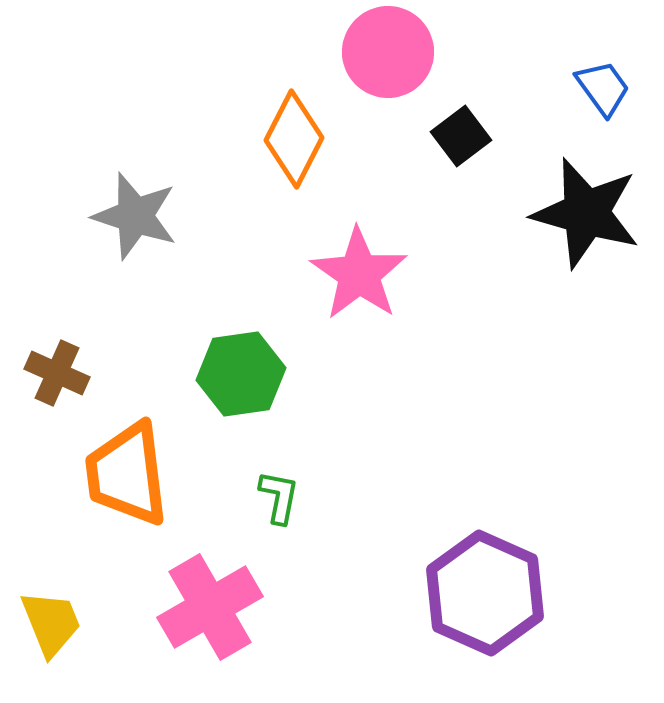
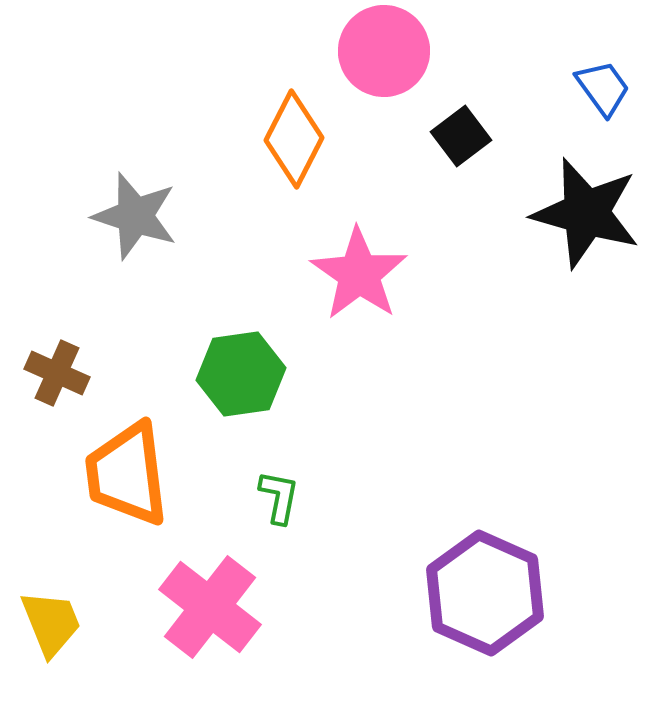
pink circle: moved 4 px left, 1 px up
pink cross: rotated 22 degrees counterclockwise
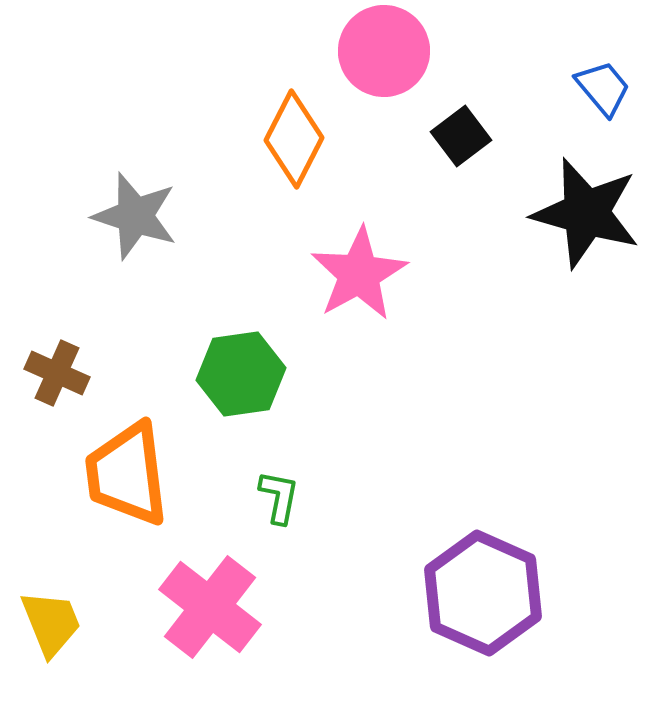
blue trapezoid: rotated 4 degrees counterclockwise
pink star: rotated 8 degrees clockwise
purple hexagon: moved 2 px left
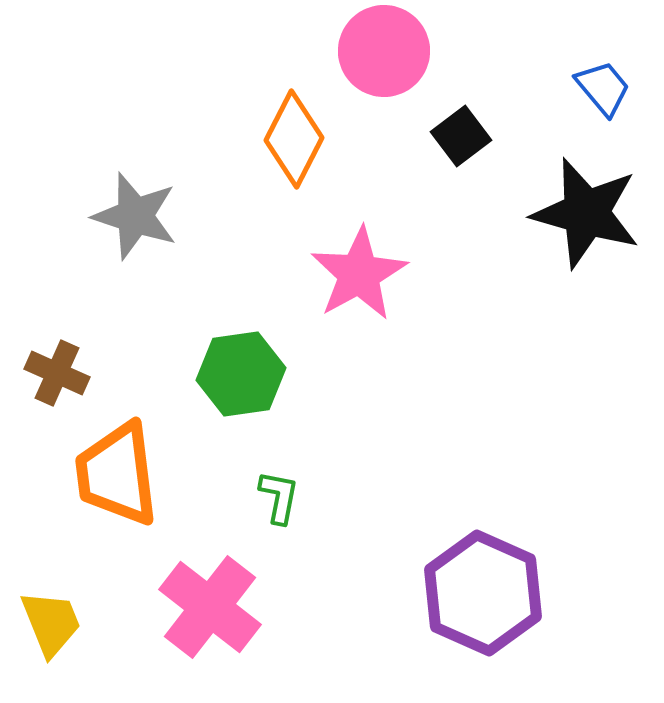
orange trapezoid: moved 10 px left
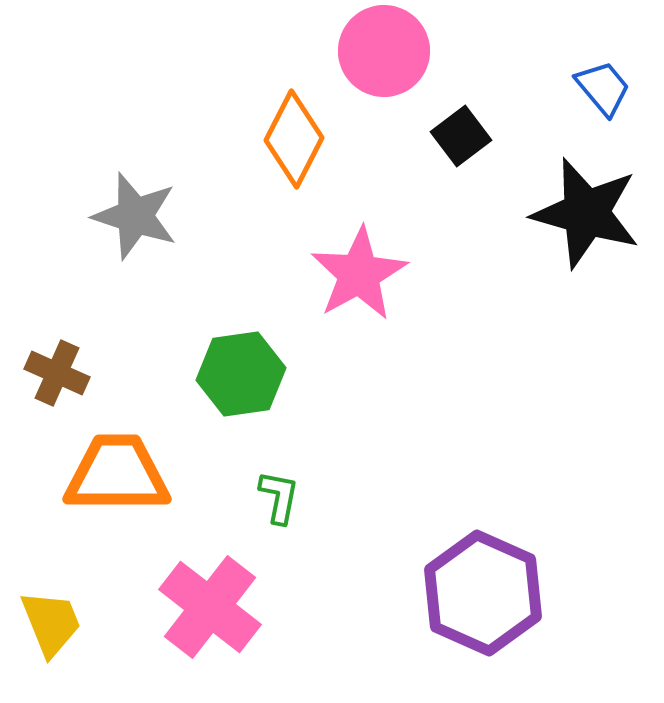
orange trapezoid: rotated 97 degrees clockwise
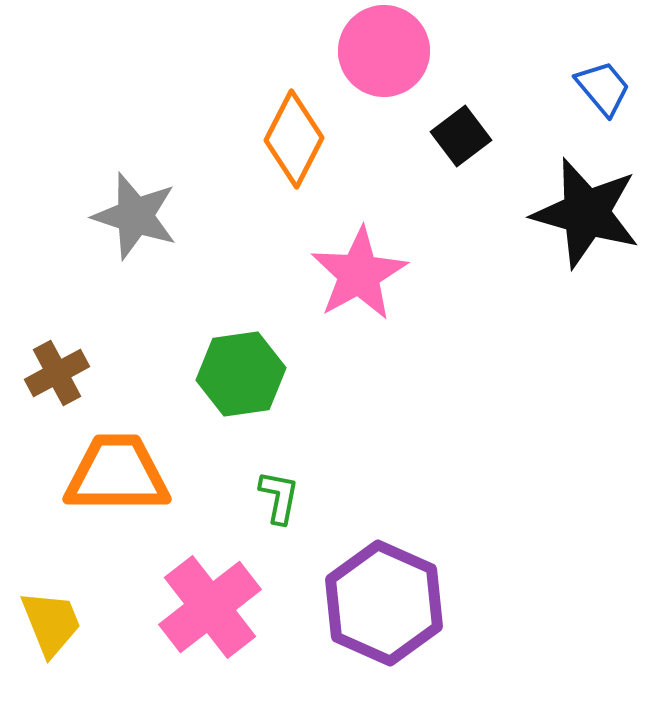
brown cross: rotated 38 degrees clockwise
purple hexagon: moved 99 px left, 10 px down
pink cross: rotated 14 degrees clockwise
